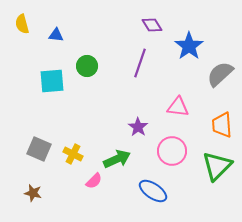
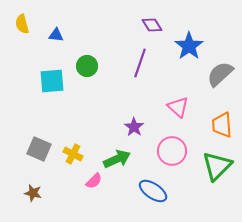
pink triangle: rotated 35 degrees clockwise
purple star: moved 4 px left
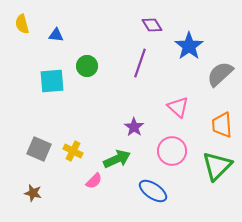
yellow cross: moved 3 px up
